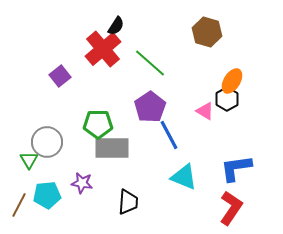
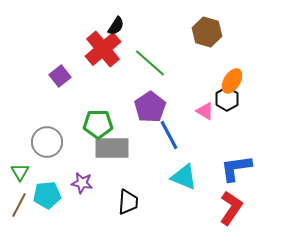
green triangle: moved 9 px left, 12 px down
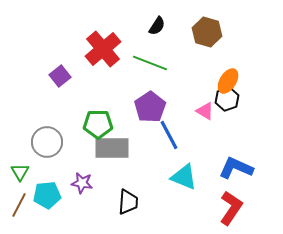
black semicircle: moved 41 px right
green line: rotated 20 degrees counterclockwise
orange ellipse: moved 4 px left
black hexagon: rotated 10 degrees clockwise
blue L-shape: rotated 32 degrees clockwise
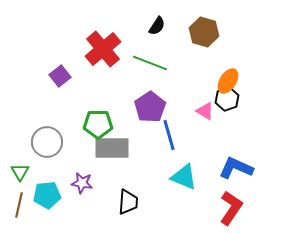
brown hexagon: moved 3 px left
blue line: rotated 12 degrees clockwise
brown line: rotated 15 degrees counterclockwise
